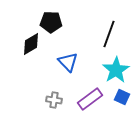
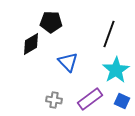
blue square: moved 4 px down
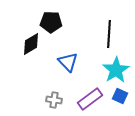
black line: rotated 16 degrees counterclockwise
blue square: moved 2 px left, 5 px up
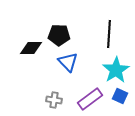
black pentagon: moved 8 px right, 13 px down
black diamond: moved 4 px down; rotated 30 degrees clockwise
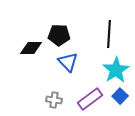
blue square: rotated 21 degrees clockwise
